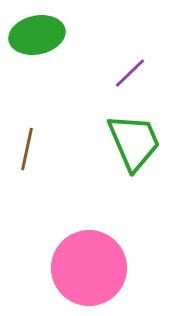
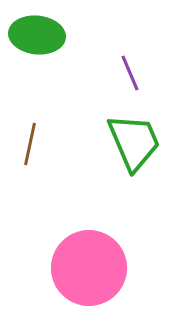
green ellipse: rotated 18 degrees clockwise
purple line: rotated 69 degrees counterclockwise
brown line: moved 3 px right, 5 px up
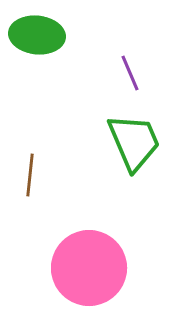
brown line: moved 31 px down; rotated 6 degrees counterclockwise
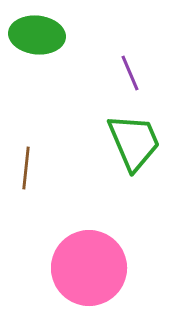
brown line: moved 4 px left, 7 px up
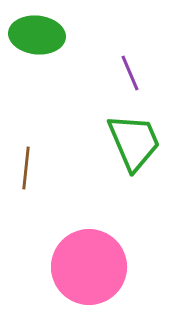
pink circle: moved 1 px up
